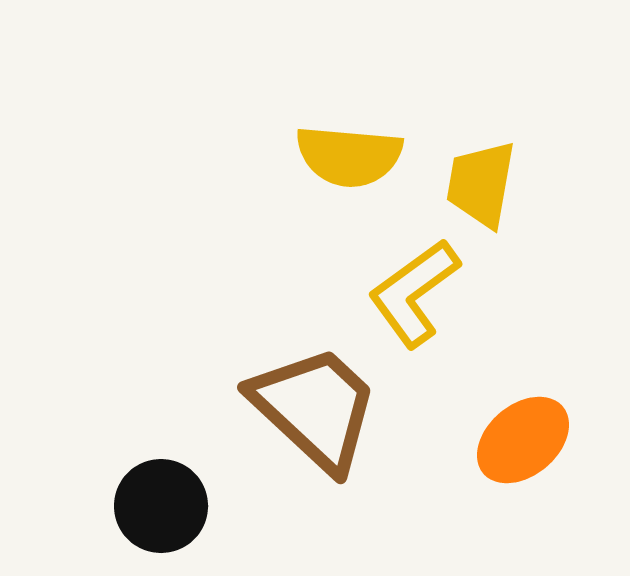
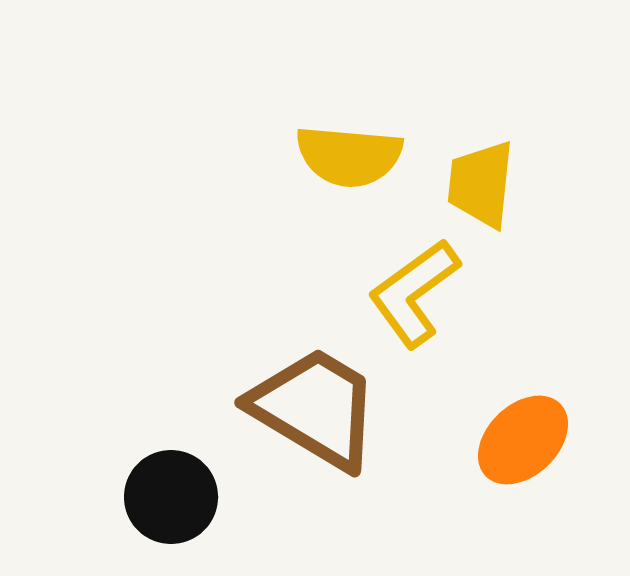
yellow trapezoid: rotated 4 degrees counterclockwise
brown trapezoid: rotated 12 degrees counterclockwise
orange ellipse: rotated 4 degrees counterclockwise
black circle: moved 10 px right, 9 px up
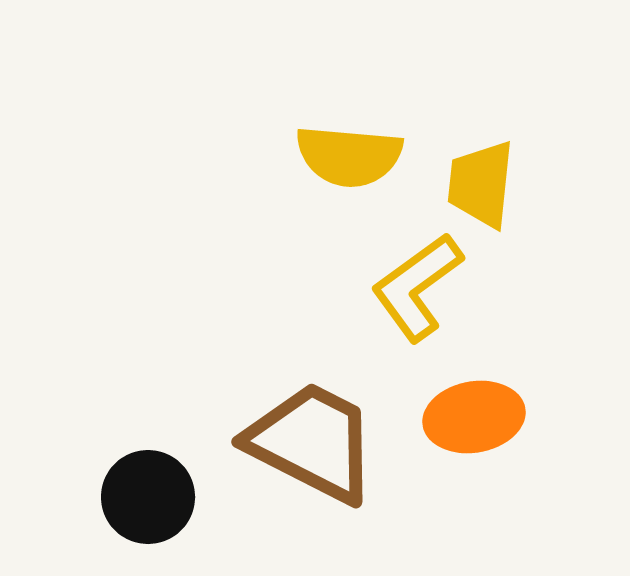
yellow L-shape: moved 3 px right, 6 px up
brown trapezoid: moved 3 px left, 34 px down; rotated 4 degrees counterclockwise
orange ellipse: moved 49 px left, 23 px up; rotated 34 degrees clockwise
black circle: moved 23 px left
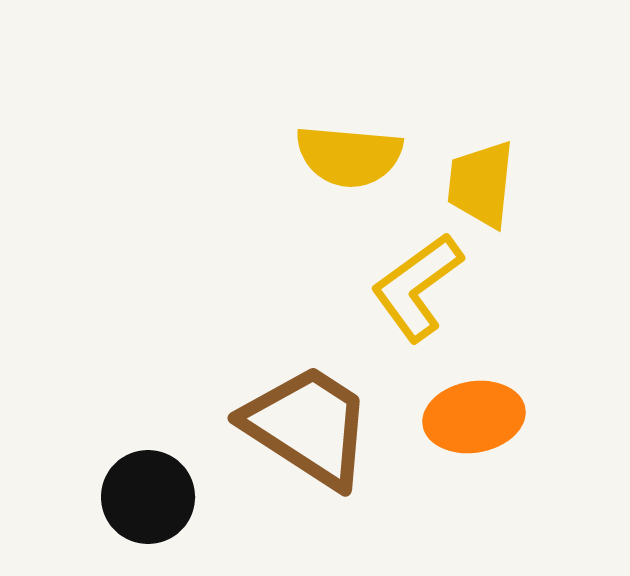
brown trapezoid: moved 4 px left, 16 px up; rotated 6 degrees clockwise
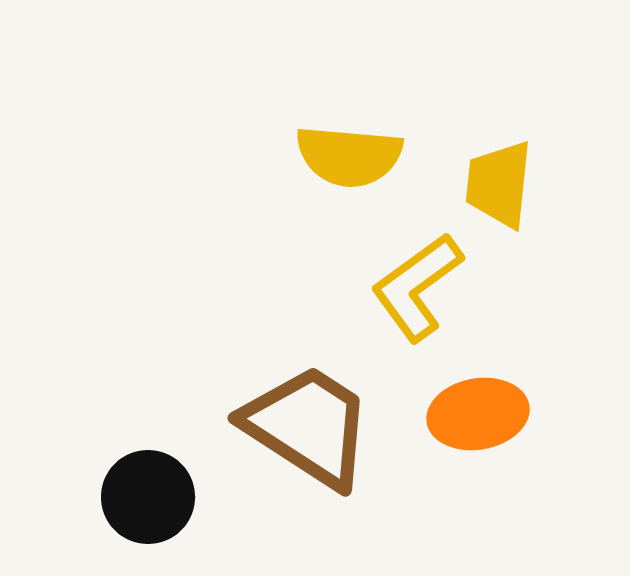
yellow trapezoid: moved 18 px right
orange ellipse: moved 4 px right, 3 px up
